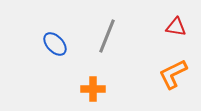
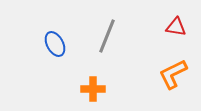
blue ellipse: rotated 15 degrees clockwise
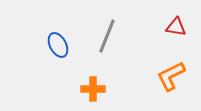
blue ellipse: moved 3 px right, 1 px down
orange L-shape: moved 2 px left, 2 px down
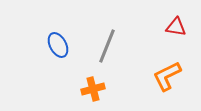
gray line: moved 10 px down
orange L-shape: moved 4 px left
orange cross: rotated 15 degrees counterclockwise
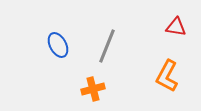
orange L-shape: rotated 36 degrees counterclockwise
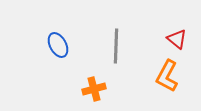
red triangle: moved 1 px right, 12 px down; rotated 30 degrees clockwise
gray line: moved 9 px right; rotated 20 degrees counterclockwise
orange cross: moved 1 px right
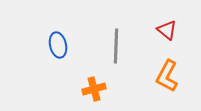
red triangle: moved 10 px left, 9 px up
blue ellipse: rotated 15 degrees clockwise
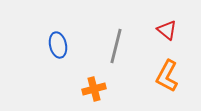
gray line: rotated 12 degrees clockwise
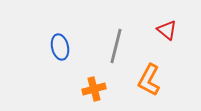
blue ellipse: moved 2 px right, 2 px down
orange L-shape: moved 18 px left, 4 px down
